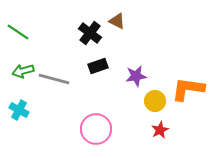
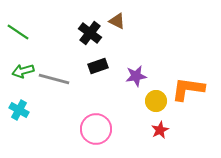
yellow circle: moved 1 px right
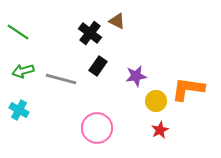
black rectangle: rotated 36 degrees counterclockwise
gray line: moved 7 px right
pink circle: moved 1 px right, 1 px up
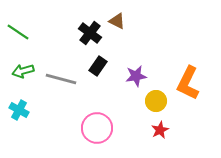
orange L-shape: moved 6 px up; rotated 72 degrees counterclockwise
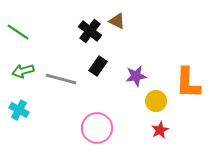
black cross: moved 2 px up
orange L-shape: rotated 24 degrees counterclockwise
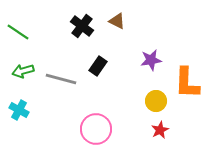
black cross: moved 8 px left, 5 px up
purple star: moved 15 px right, 16 px up
orange L-shape: moved 1 px left
pink circle: moved 1 px left, 1 px down
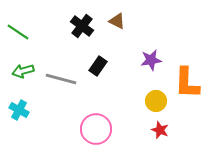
red star: rotated 24 degrees counterclockwise
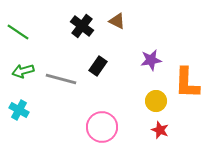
pink circle: moved 6 px right, 2 px up
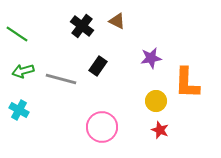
green line: moved 1 px left, 2 px down
purple star: moved 2 px up
